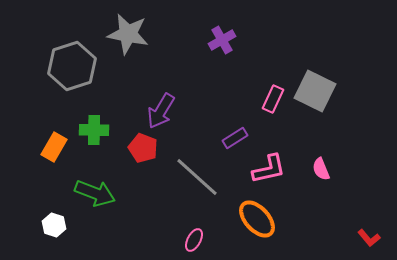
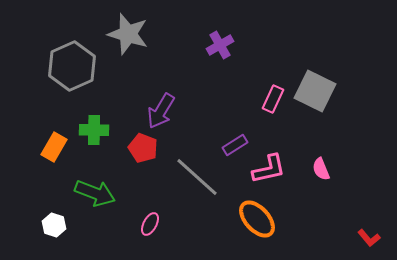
gray star: rotated 6 degrees clockwise
purple cross: moved 2 px left, 5 px down
gray hexagon: rotated 6 degrees counterclockwise
purple rectangle: moved 7 px down
pink ellipse: moved 44 px left, 16 px up
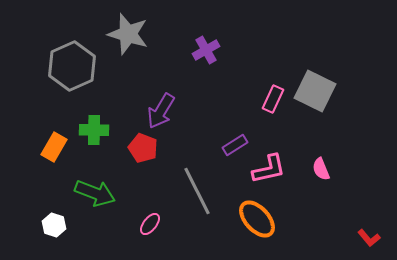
purple cross: moved 14 px left, 5 px down
gray line: moved 14 px down; rotated 21 degrees clockwise
pink ellipse: rotated 10 degrees clockwise
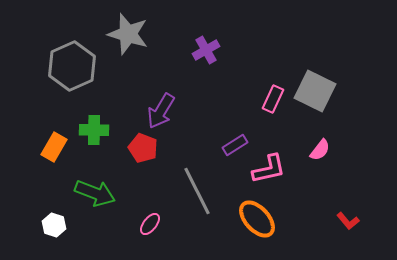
pink semicircle: moved 1 px left, 19 px up; rotated 120 degrees counterclockwise
red L-shape: moved 21 px left, 17 px up
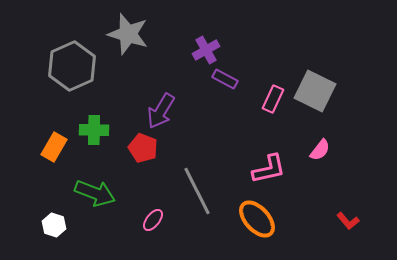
purple rectangle: moved 10 px left, 66 px up; rotated 60 degrees clockwise
pink ellipse: moved 3 px right, 4 px up
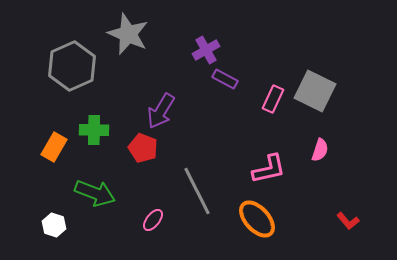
gray star: rotated 6 degrees clockwise
pink semicircle: rotated 20 degrees counterclockwise
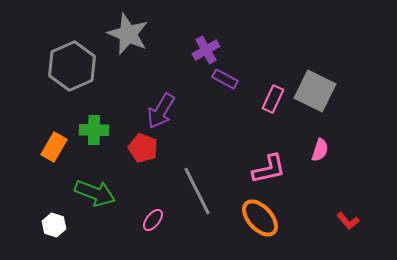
orange ellipse: moved 3 px right, 1 px up
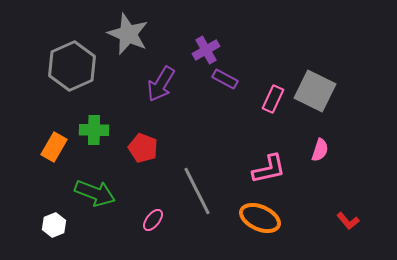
purple arrow: moved 27 px up
orange ellipse: rotated 24 degrees counterclockwise
white hexagon: rotated 20 degrees clockwise
